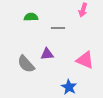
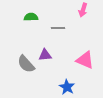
purple triangle: moved 2 px left, 1 px down
blue star: moved 2 px left
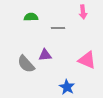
pink arrow: moved 2 px down; rotated 24 degrees counterclockwise
pink triangle: moved 2 px right
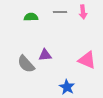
gray line: moved 2 px right, 16 px up
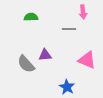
gray line: moved 9 px right, 17 px down
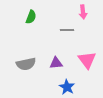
green semicircle: rotated 112 degrees clockwise
gray line: moved 2 px left, 1 px down
purple triangle: moved 11 px right, 8 px down
pink triangle: rotated 30 degrees clockwise
gray semicircle: rotated 60 degrees counterclockwise
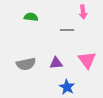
green semicircle: rotated 104 degrees counterclockwise
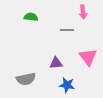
pink triangle: moved 1 px right, 3 px up
gray semicircle: moved 15 px down
blue star: moved 2 px up; rotated 21 degrees counterclockwise
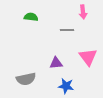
blue star: moved 1 px left, 1 px down
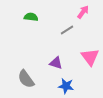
pink arrow: rotated 136 degrees counterclockwise
gray line: rotated 32 degrees counterclockwise
pink triangle: moved 2 px right
purple triangle: rotated 24 degrees clockwise
gray semicircle: rotated 66 degrees clockwise
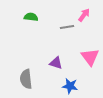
pink arrow: moved 1 px right, 3 px down
gray line: moved 3 px up; rotated 24 degrees clockwise
gray semicircle: rotated 30 degrees clockwise
blue star: moved 4 px right
